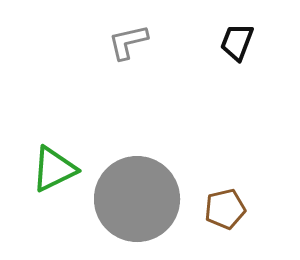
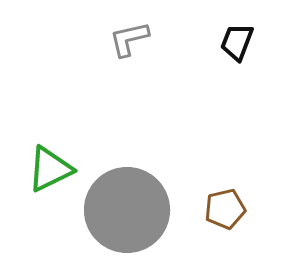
gray L-shape: moved 1 px right, 3 px up
green triangle: moved 4 px left
gray circle: moved 10 px left, 11 px down
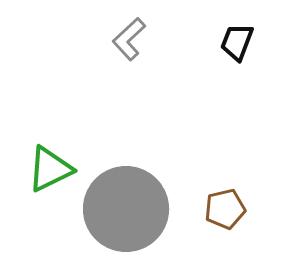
gray L-shape: rotated 30 degrees counterclockwise
gray circle: moved 1 px left, 1 px up
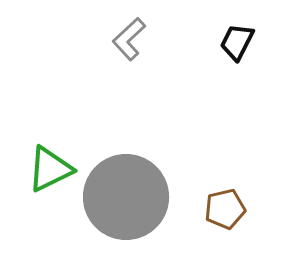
black trapezoid: rotated 6 degrees clockwise
gray circle: moved 12 px up
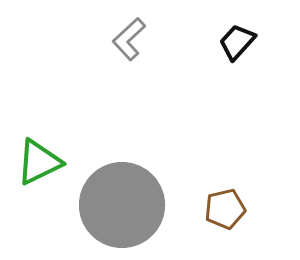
black trapezoid: rotated 15 degrees clockwise
green triangle: moved 11 px left, 7 px up
gray circle: moved 4 px left, 8 px down
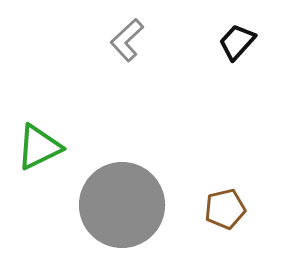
gray L-shape: moved 2 px left, 1 px down
green triangle: moved 15 px up
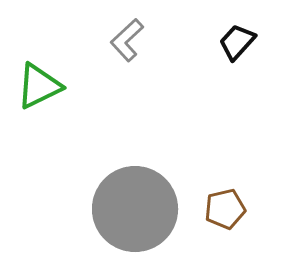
green triangle: moved 61 px up
gray circle: moved 13 px right, 4 px down
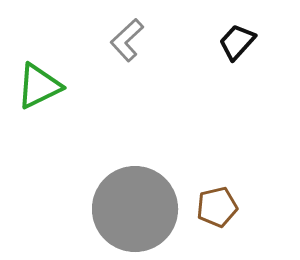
brown pentagon: moved 8 px left, 2 px up
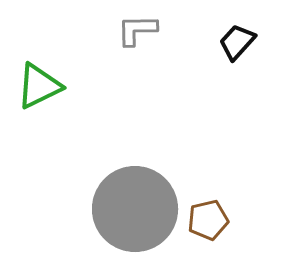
gray L-shape: moved 10 px right, 10 px up; rotated 42 degrees clockwise
brown pentagon: moved 9 px left, 13 px down
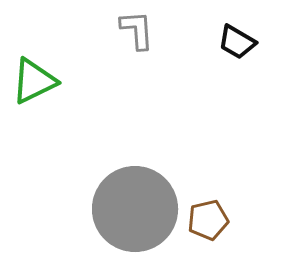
gray L-shape: rotated 87 degrees clockwise
black trapezoid: rotated 102 degrees counterclockwise
green triangle: moved 5 px left, 5 px up
